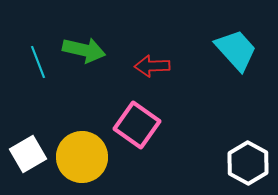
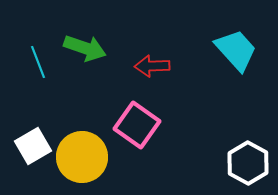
green arrow: moved 1 px right, 2 px up; rotated 6 degrees clockwise
white square: moved 5 px right, 8 px up
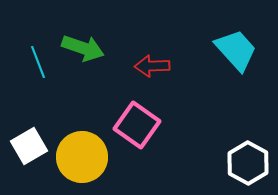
green arrow: moved 2 px left
white square: moved 4 px left
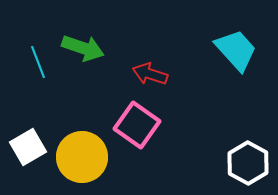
red arrow: moved 2 px left, 8 px down; rotated 20 degrees clockwise
white square: moved 1 px left, 1 px down
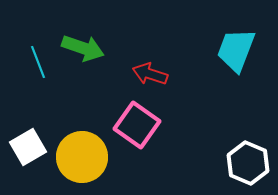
cyan trapezoid: rotated 117 degrees counterclockwise
white hexagon: rotated 6 degrees counterclockwise
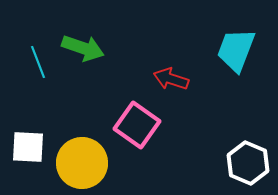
red arrow: moved 21 px right, 5 px down
white square: rotated 33 degrees clockwise
yellow circle: moved 6 px down
